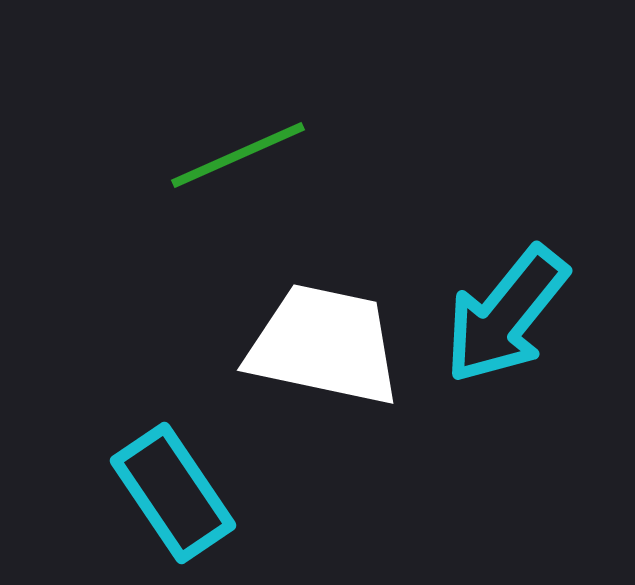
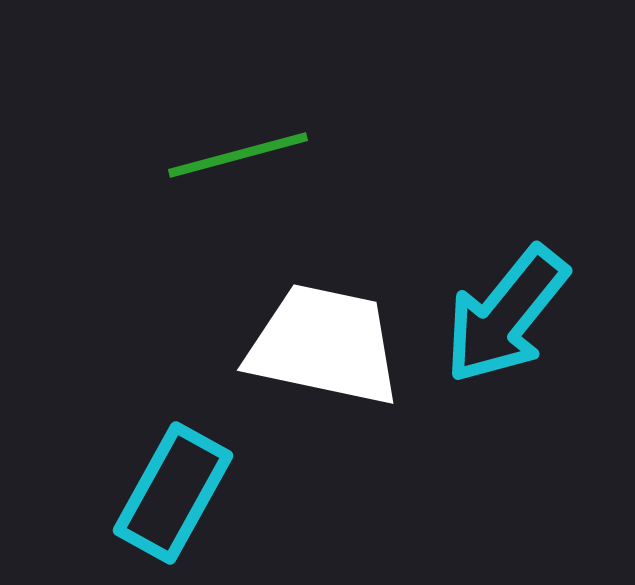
green line: rotated 9 degrees clockwise
cyan rectangle: rotated 63 degrees clockwise
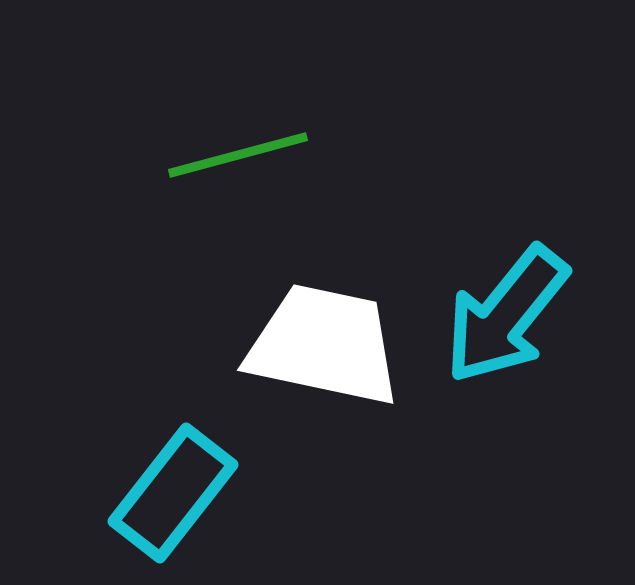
cyan rectangle: rotated 9 degrees clockwise
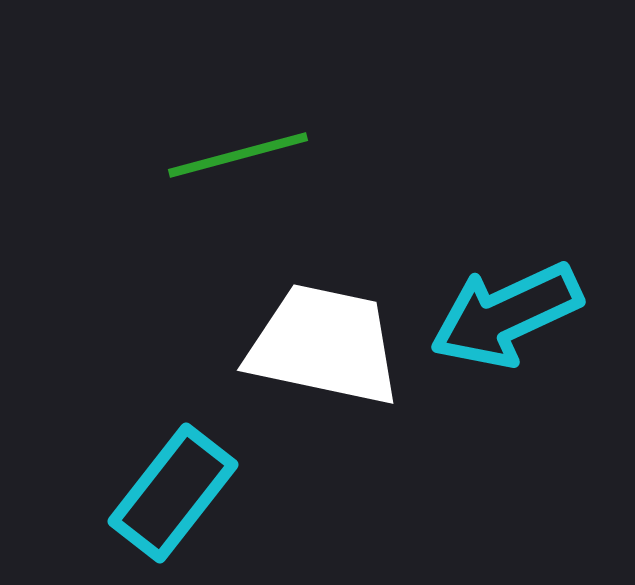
cyan arrow: rotated 26 degrees clockwise
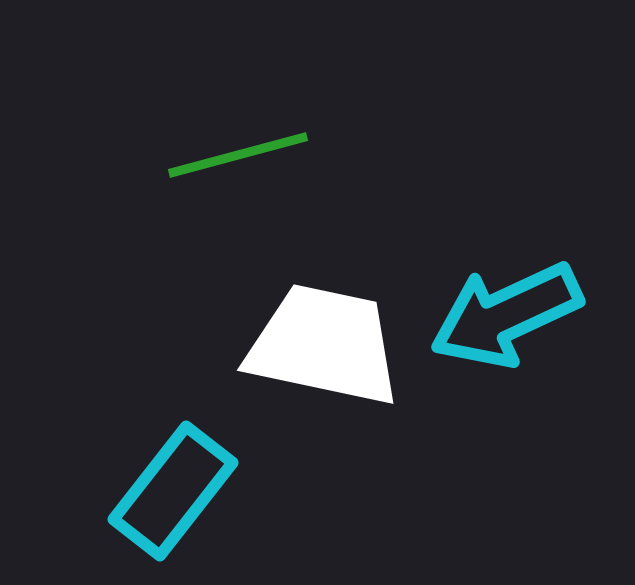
cyan rectangle: moved 2 px up
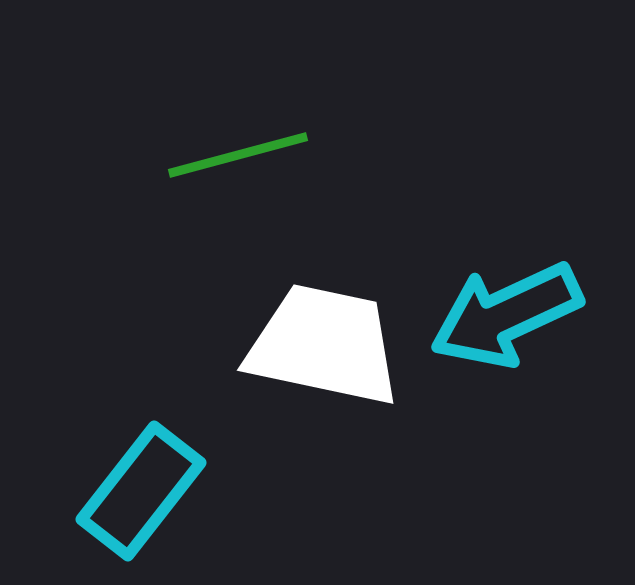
cyan rectangle: moved 32 px left
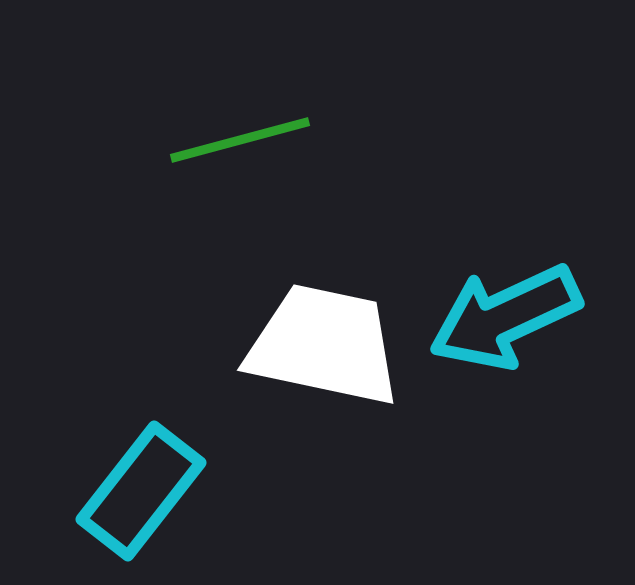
green line: moved 2 px right, 15 px up
cyan arrow: moved 1 px left, 2 px down
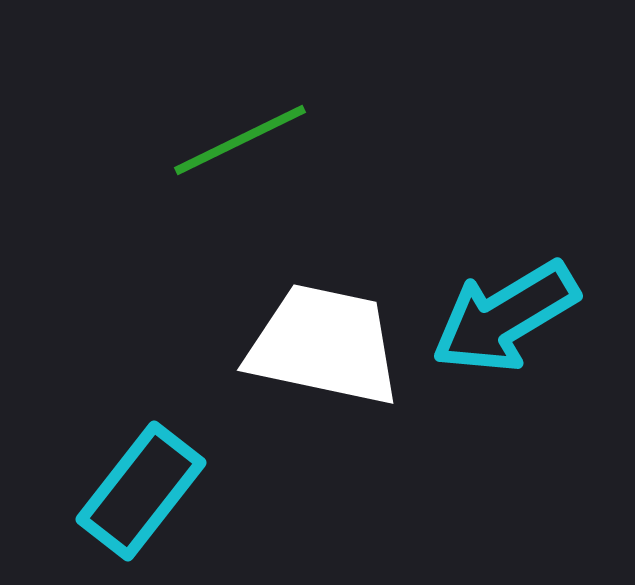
green line: rotated 11 degrees counterclockwise
cyan arrow: rotated 6 degrees counterclockwise
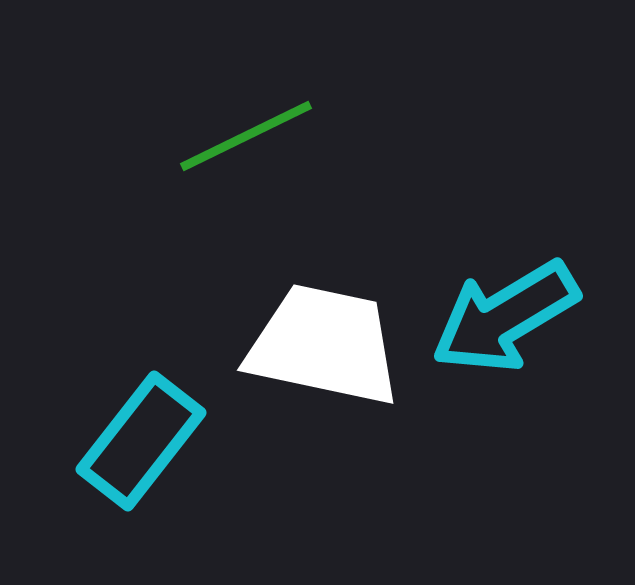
green line: moved 6 px right, 4 px up
cyan rectangle: moved 50 px up
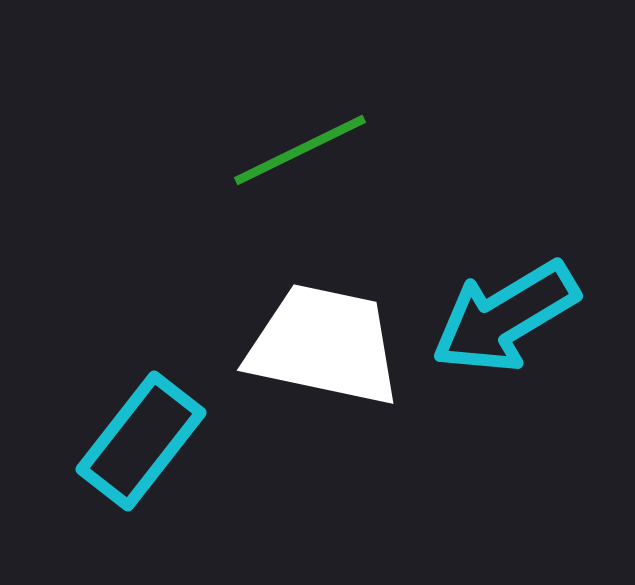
green line: moved 54 px right, 14 px down
